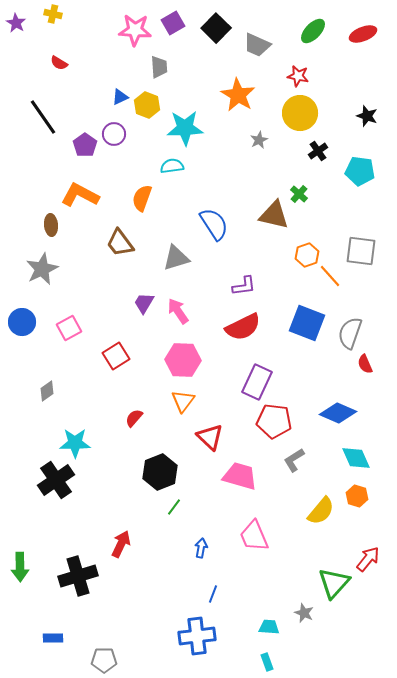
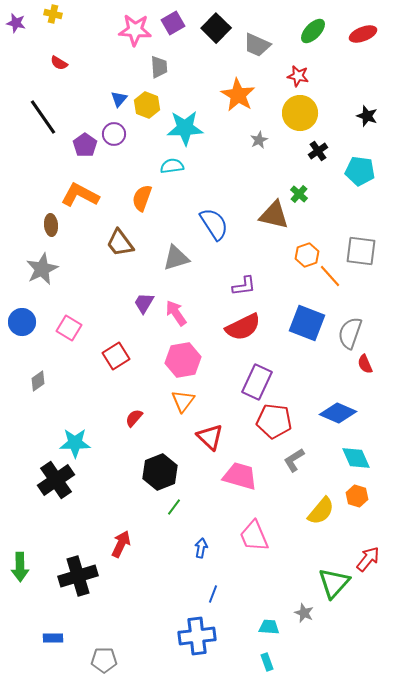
purple star at (16, 23): rotated 18 degrees counterclockwise
blue triangle at (120, 97): moved 1 px left, 2 px down; rotated 24 degrees counterclockwise
pink arrow at (178, 311): moved 2 px left, 2 px down
pink square at (69, 328): rotated 30 degrees counterclockwise
pink hexagon at (183, 360): rotated 12 degrees counterclockwise
gray diamond at (47, 391): moved 9 px left, 10 px up
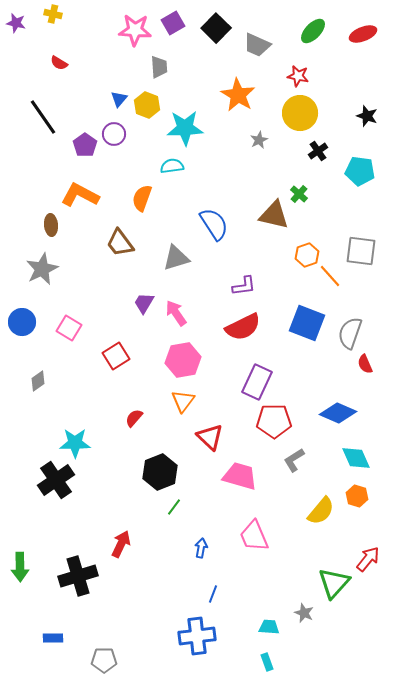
red pentagon at (274, 421): rotated 8 degrees counterclockwise
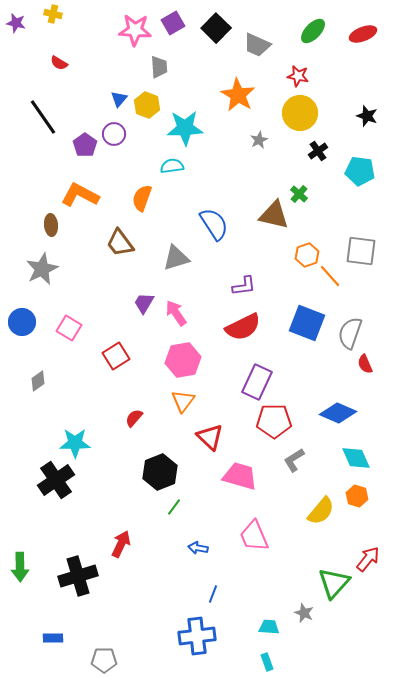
blue arrow at (201, 548): moved 3 px left; rotated 90 degrees counterclockwise
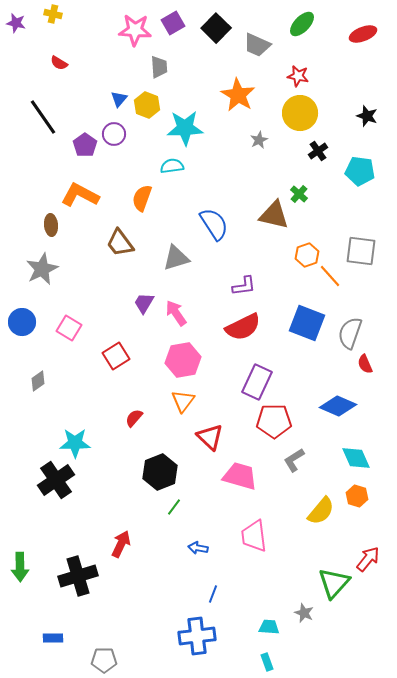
green ellipse at (313, 31): moved 11 px left, 7 px up
blue diamond at (338, 413): moved 7 px up
pink trapezoid at (254, 536): rotated 16 degrees clockwise
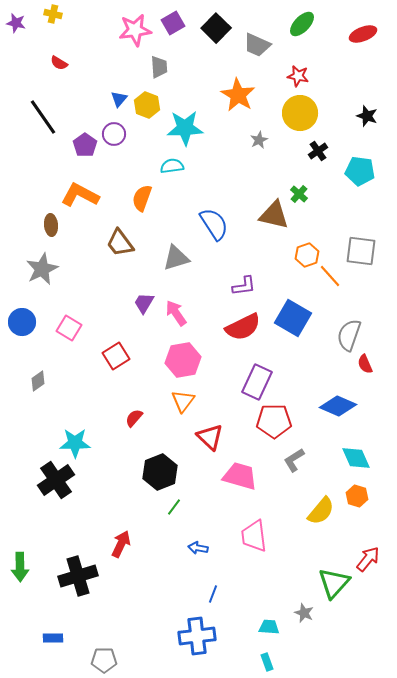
pink star at (135, 30): rotated 12 degrees counterclockwise
blue square at (307, 323): moved 14 px left, 5 px up; rotated 9 degrees clockwise
gray semicircle at (350, 333): moved 1 px left, 2 px down
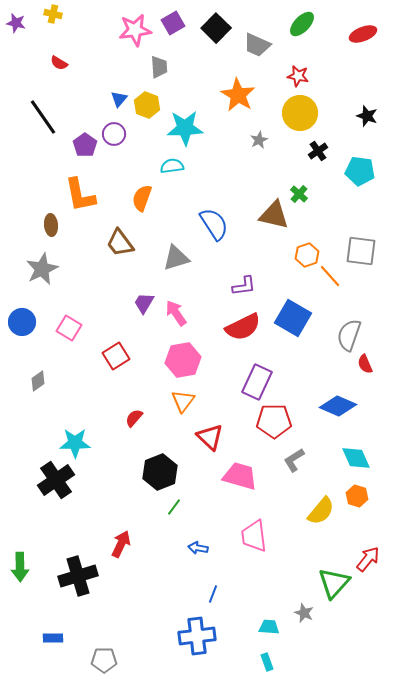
orange L-shape at (80, 195): rotated 129 degrees counterclockwise
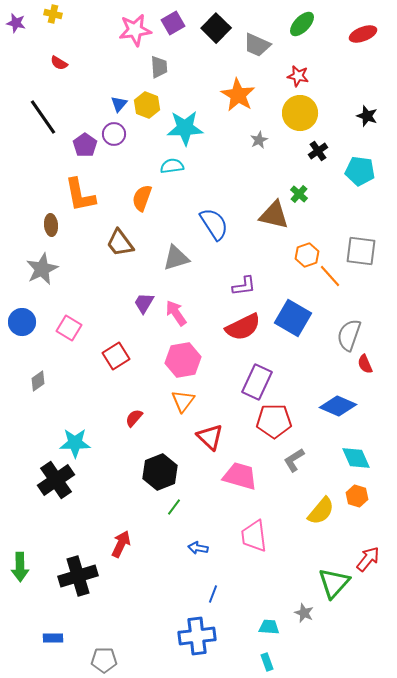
blue triangle at (119, 99): moved 5 px down
